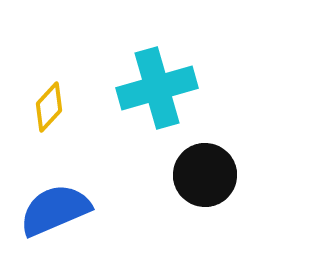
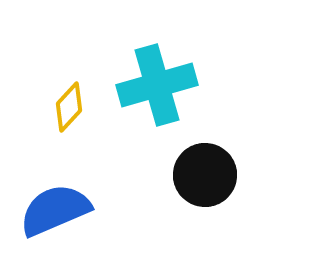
cyan cross: moved 3 px up
yellow diamond: moved 20 px right
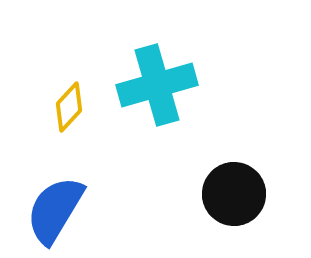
black circle: moved 29 px right, 19 px down
blue semicircle: rotated 36 degrees counterclockwise
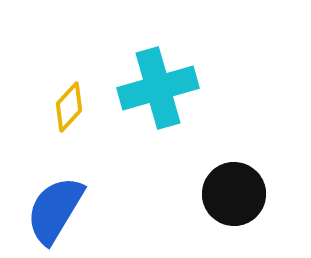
cyan cross: moved 1 px right, 3 px down
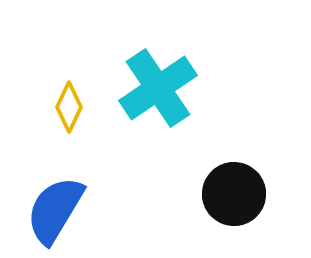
cyan cross: rotated 18 degrees counterclockwise
yellow diamond: rotated 18 degrees counterclockwise
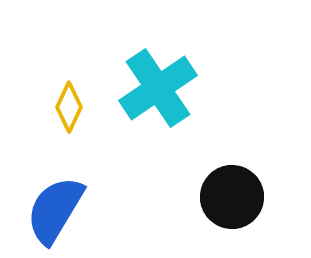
black circle: moved 2 px left, 3 px down
